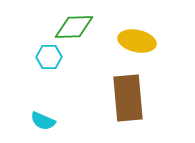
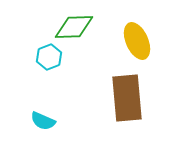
yellow ellipse: rotated 54 degrees clockwise
cyan hexagon: rotated 20 degrees counterclockwise
brown rectangle: moved 1 px left
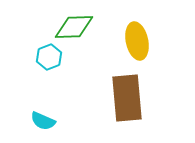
yellow ellipse: rotated 12 degrees clockwise
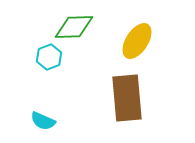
yellow ellipse: rotated 45 degrees clockwise
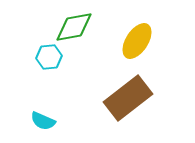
green diamond: rotated 9 degrees counterclockwise
cyan hexagon: rotated 15 degrees clockwise
brown rectangle: moved 1 px right; rotated 57 degrees clockwise
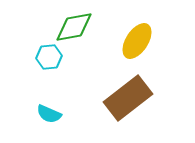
cyan semicircle: moved 6 px right, 7 px up
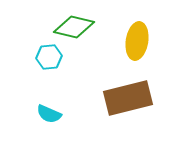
green diamond: rotated 24 degrees clockwise
yellow ellipse: rotated 24 degrees counterclockwise
brown rectangle: rotated 24 degrees clockwise
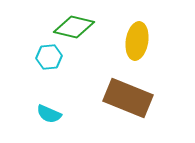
brown rectangle: rotated 36 degrees clockwise
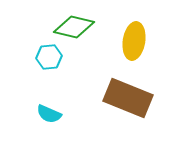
yellow ellipse: moved 3 px left
